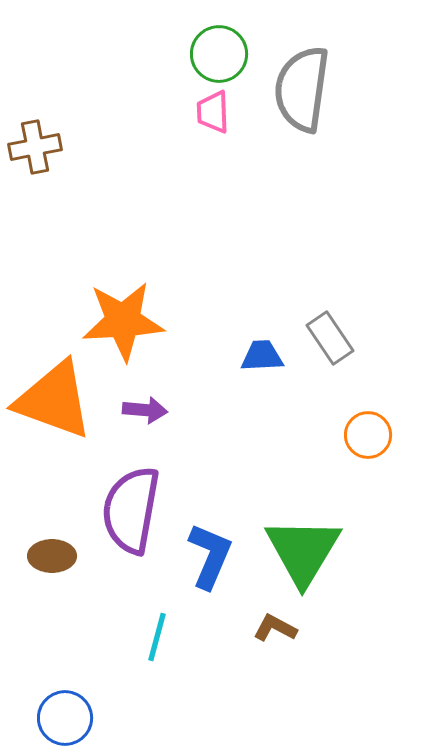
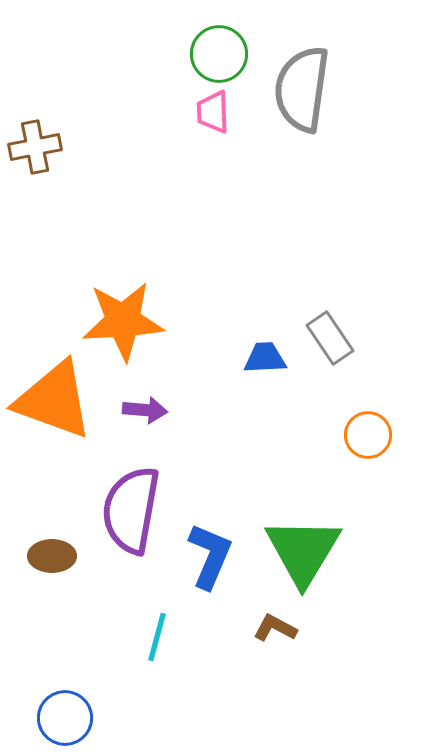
blue trapezoid: moved 3 px right, 2 px down
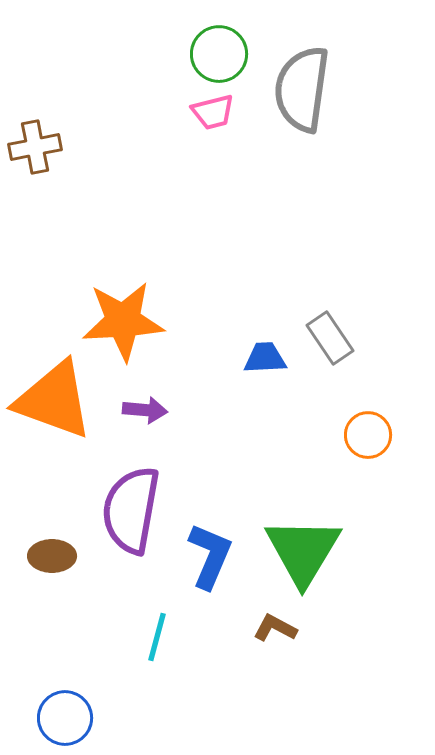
pink trapezoid: rotated 102 degrees counterclockwise
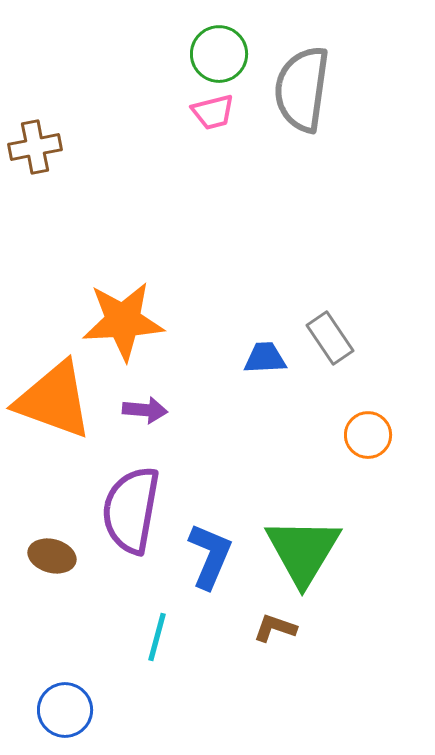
brown ellipse: rotated 15 degrees clockwise
brown L-shape: rotated 9 degrees counterclockwise
blue circle: moved 8 px up
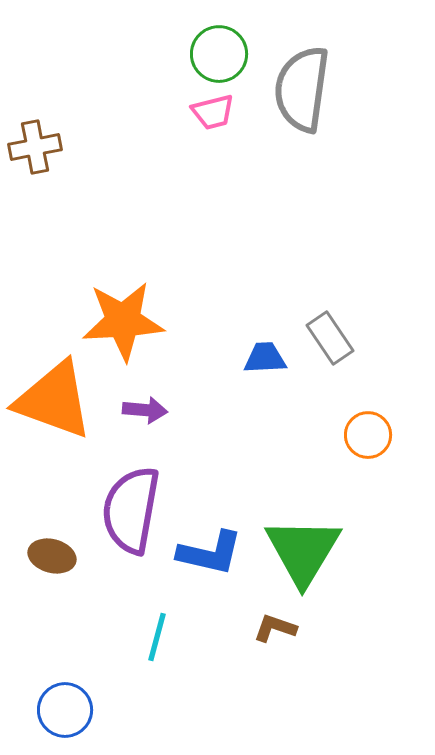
blue L-shape: moved 3 px up; rotated 80 degrees clockwise
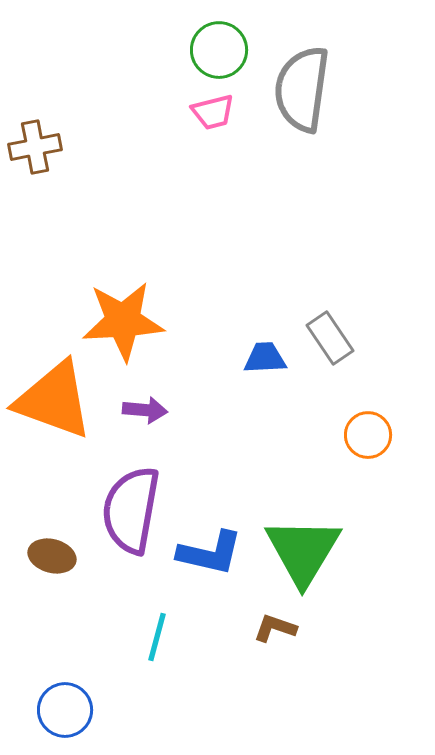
green circle: moved 4 px up
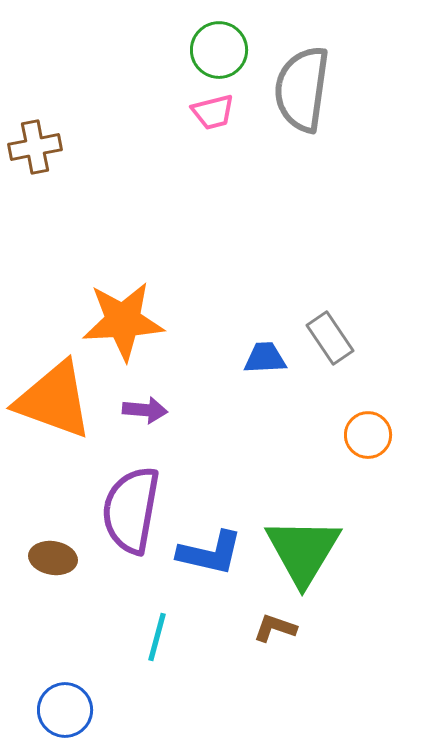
brown ellipse: moved 1 px right, 2 px down; rotated 6 degrees counterclockwise
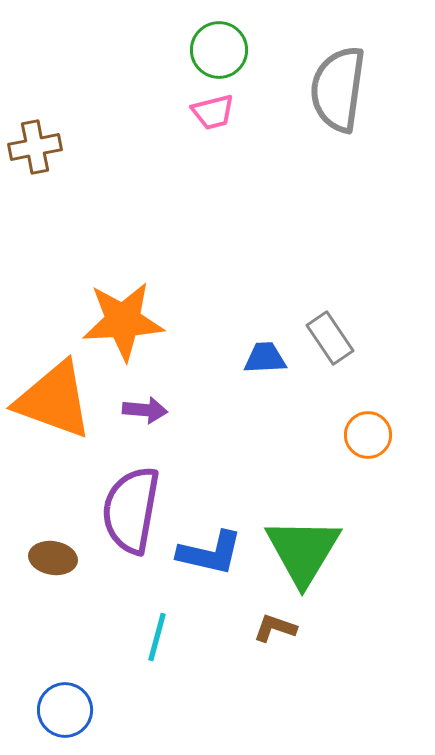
gray semicircle: moved 36 px right
